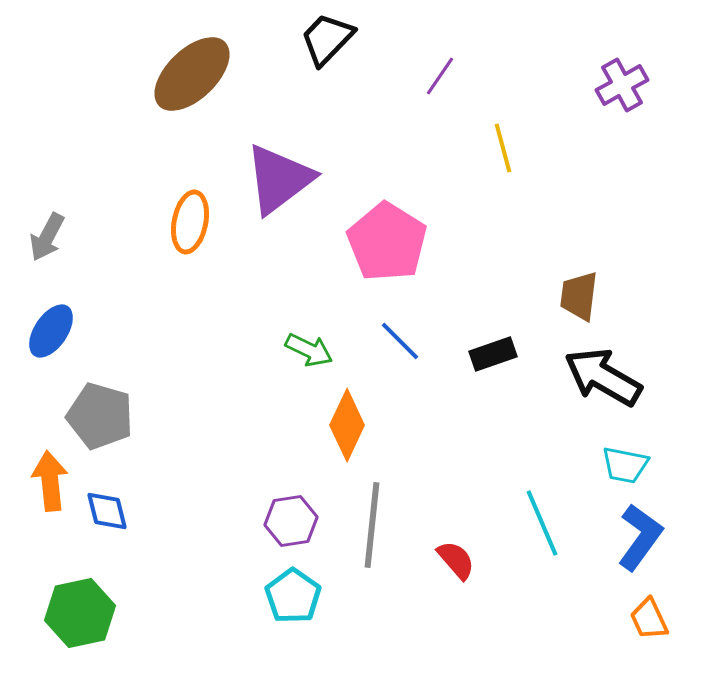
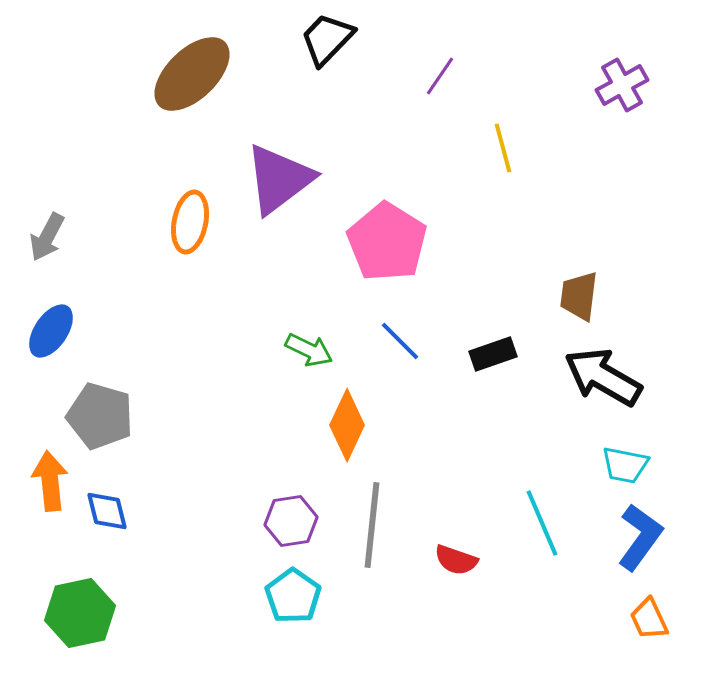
red semicircle: rotated 150 degrees clockwise
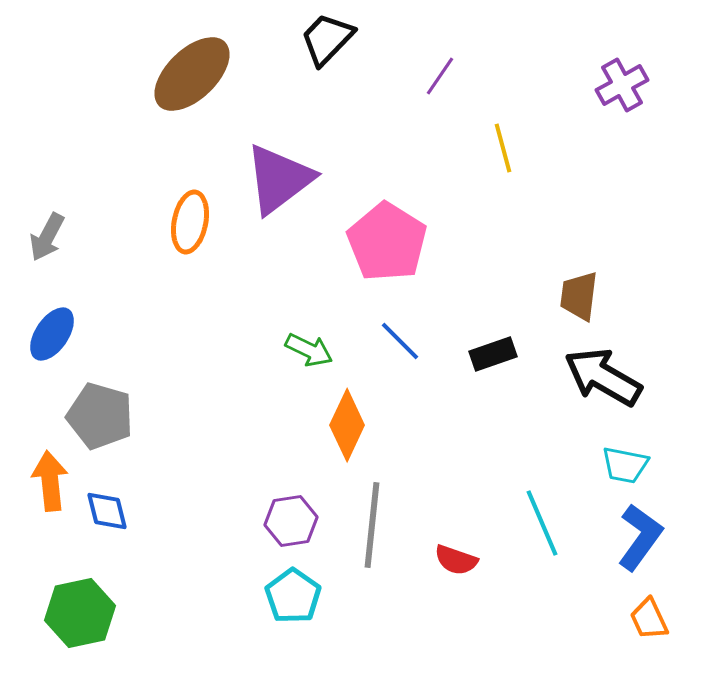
blue ellipse: moved 1 px right, 3 px down
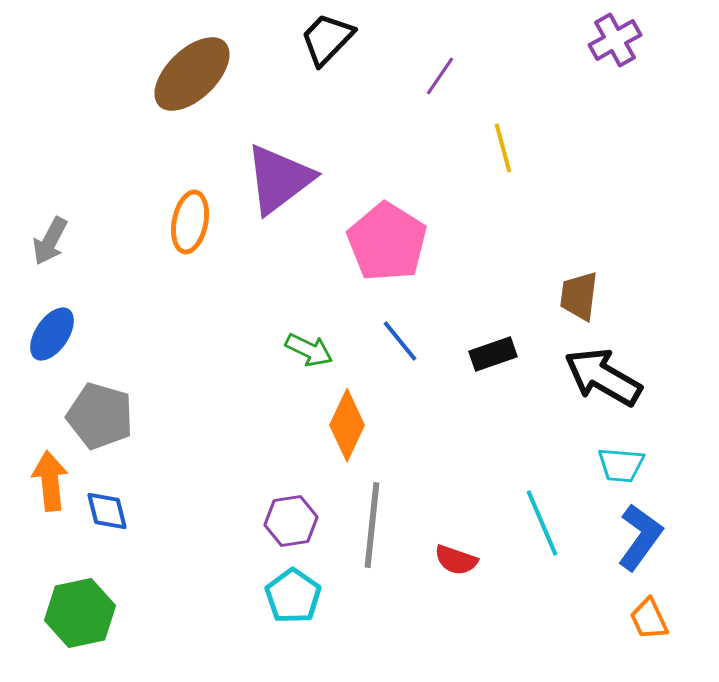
purple cross: moved 7 px left, 45 px up
gray arrow: moved 3 px right, 4 px down
blue line: rotated 6 degrees clockwise
cyan trapezoid: moved 4 px left; rotated 6 degrees counterclockwise
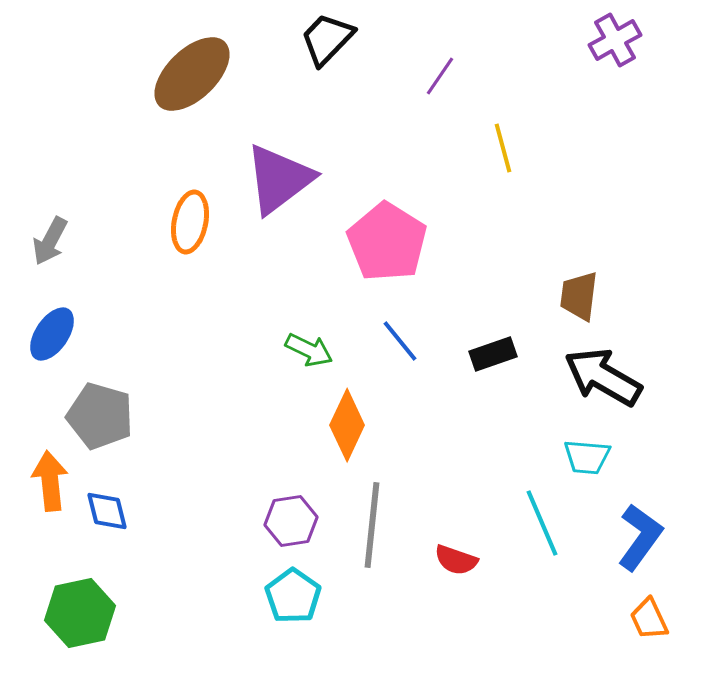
cyan trapezoid: moved 34 px left, 8 px up
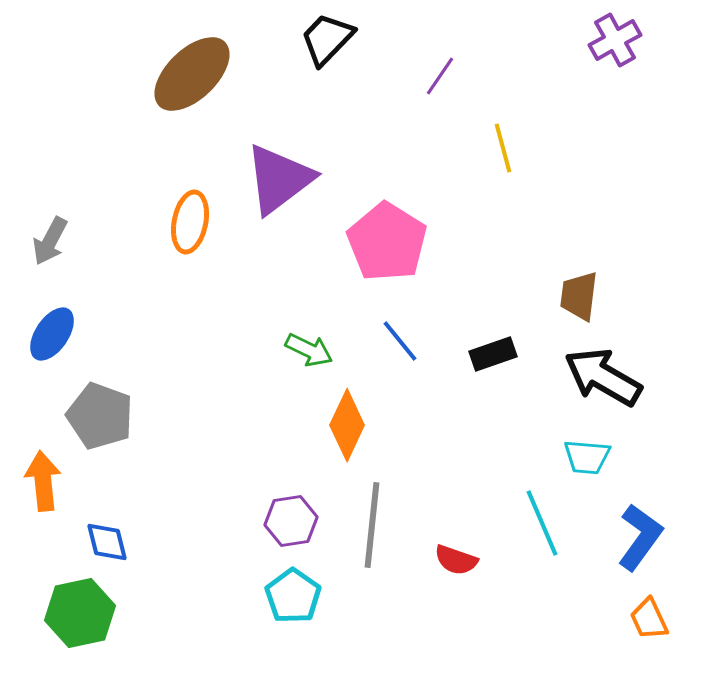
gray pentagon: rotated 4 degrees clockwise
orange arrow: moved 7 px left
blue diamond: moved 31 px down
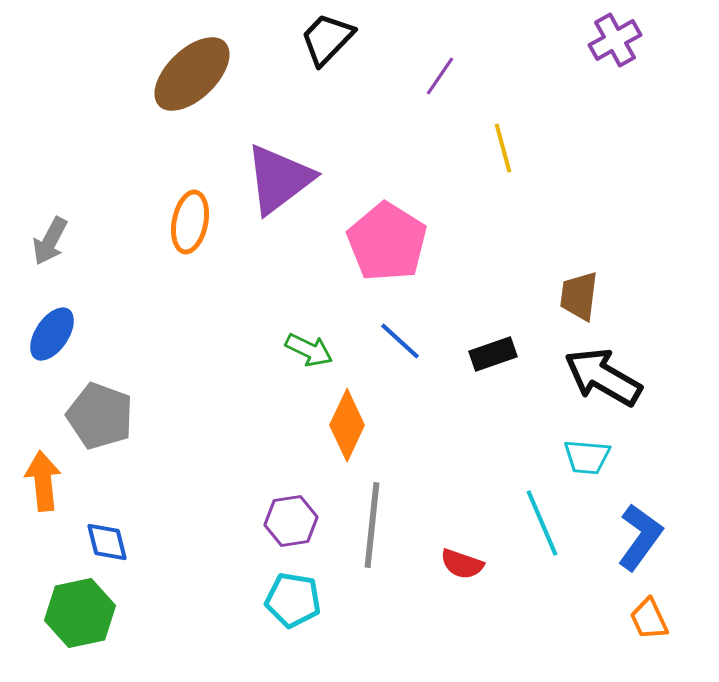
blue line: rotated 9 degrees counterclockwise
red semicircle: moved 6 px right, 4 px down
cyan pentagon: moved 4 px down; rotated 26 degrees counterclockwise
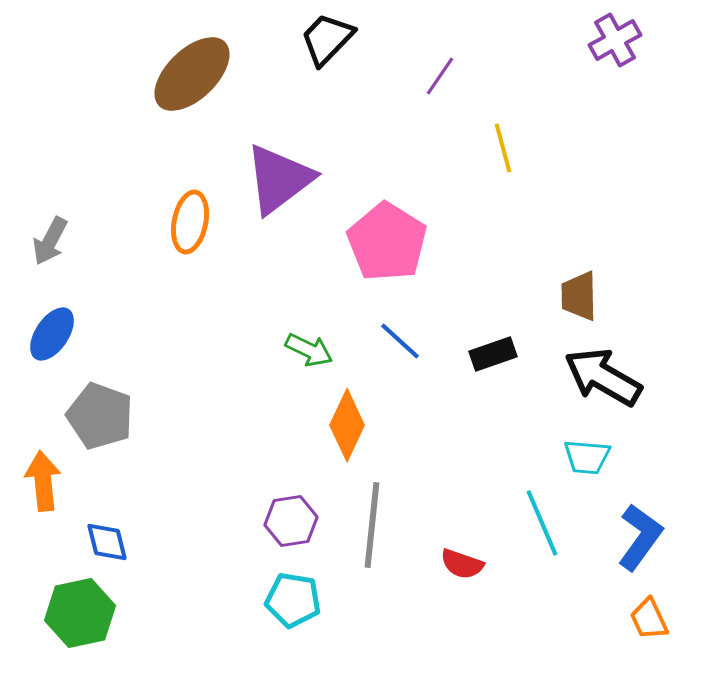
brown trapezoid: rotated 8 degrees counterclockwise
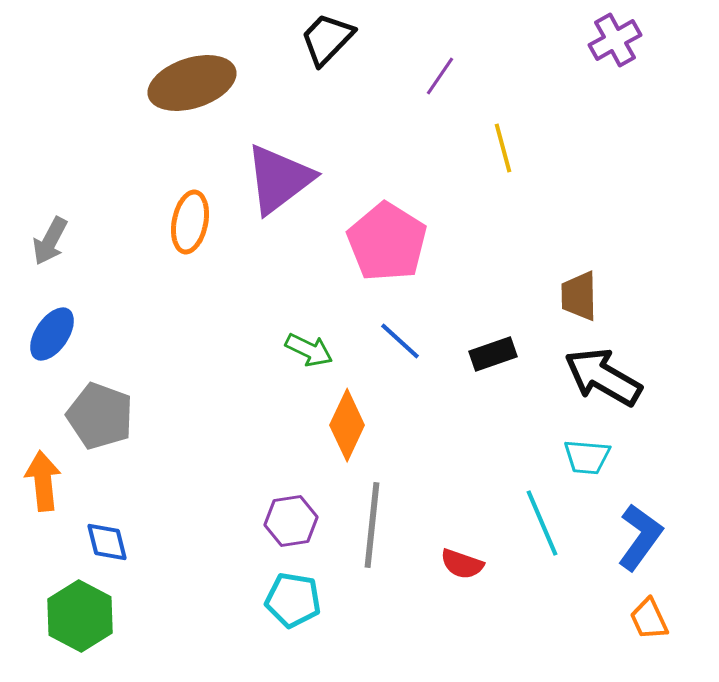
brown ellipse: moved 9 px down; rotated 26 degrees clockwise
green hexagon: moved 3 px down; rotated 20 degrees counterclockwise
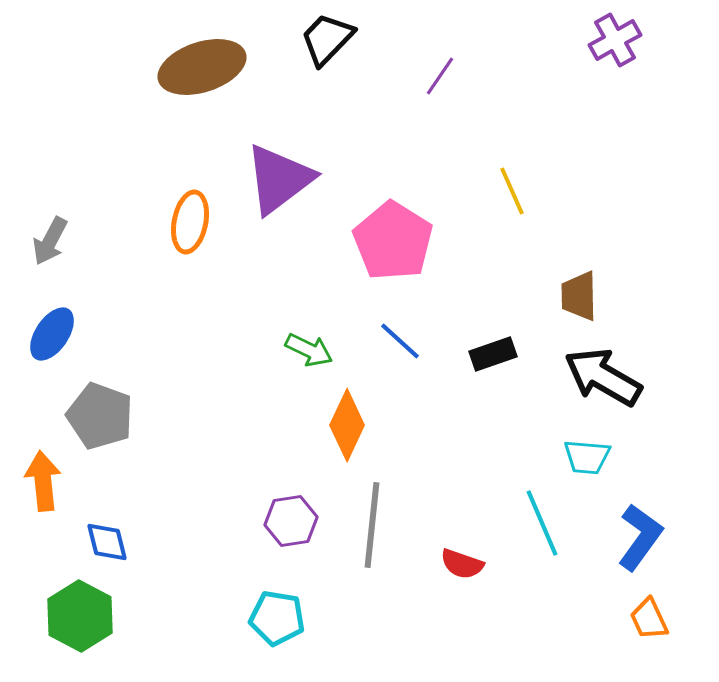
brown ellipse: moved 10 px right, 16 px up
yellow line: moved 9 px right, 43 px down; rotated 9 degrees counterclockwise
pink pentagon: moved 6 px right, 1 px up
cyan pentagon: moved 16 px left, 18 px down
